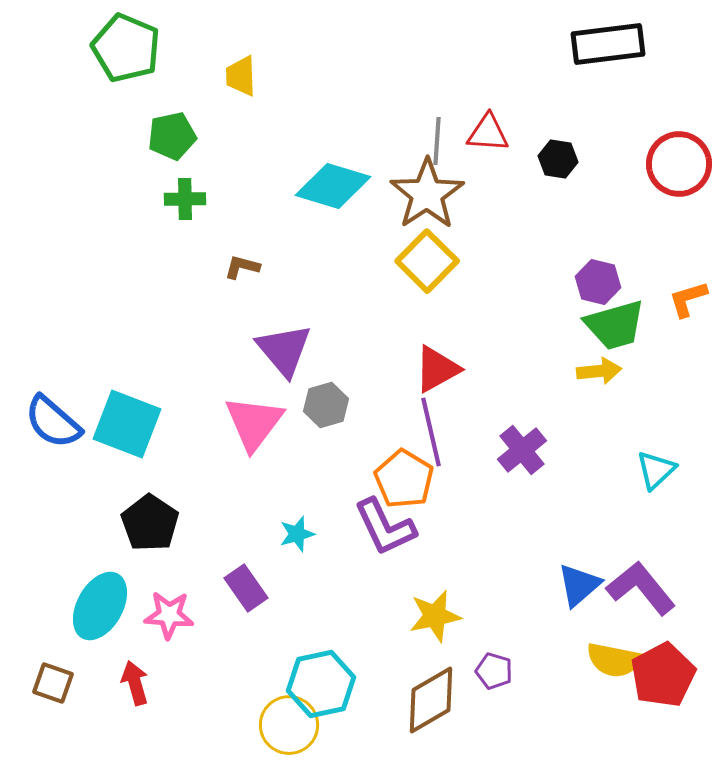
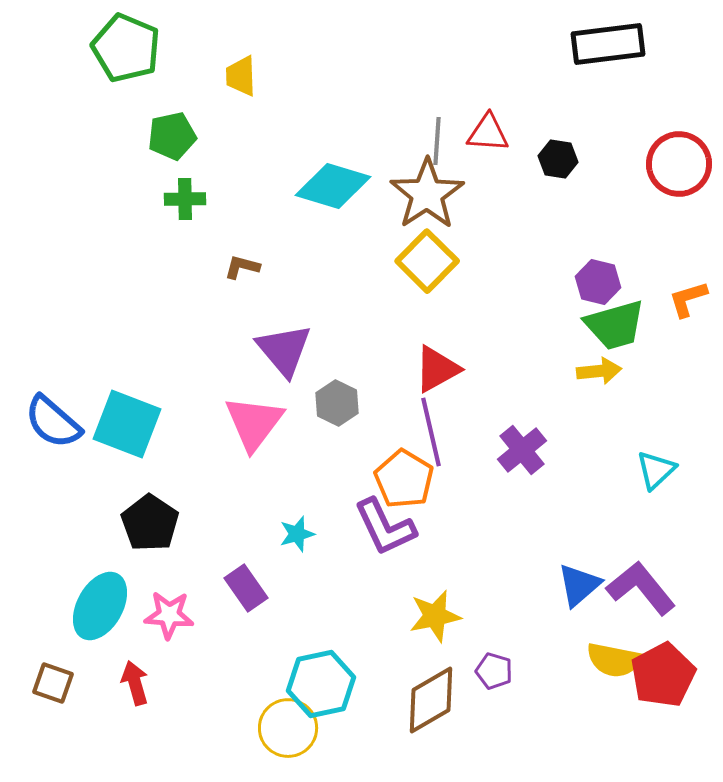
gray hexagon at (326, 405): moved 11 px right, 2 px up; rotated 18 degrees counterclockwise
yellow circle at (289, 725): moved 1 px left, 3 px down
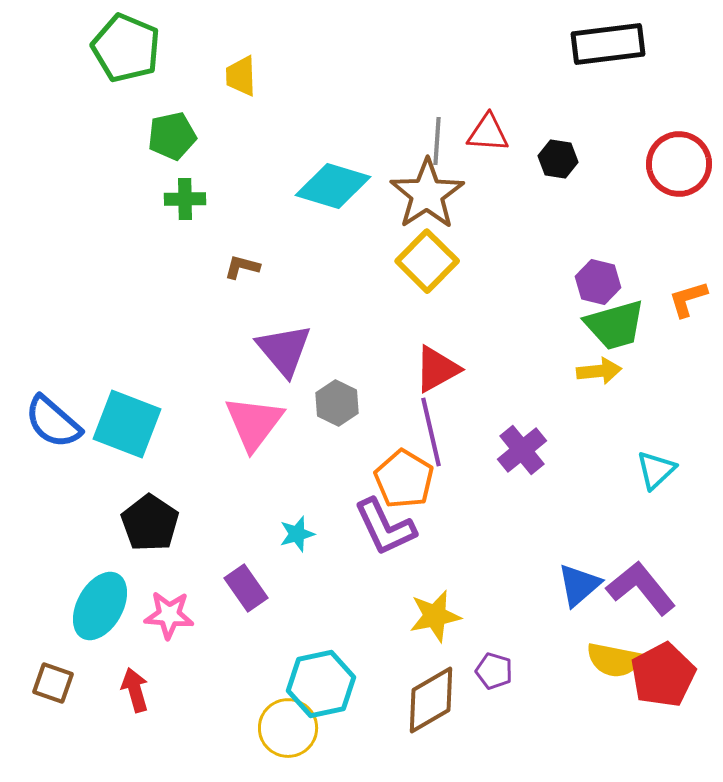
red arrow at (135, 683): moved 7 px down
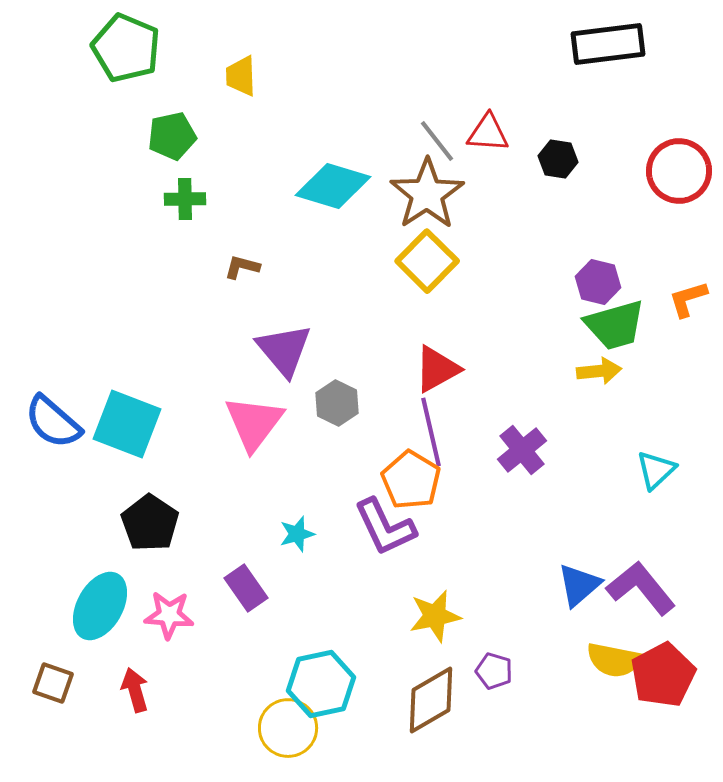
gray line at (437, 141): rotated 42 degrees counterclockwise
red circle at (679, 164): moved 7 px down
orange pentagon at (404, 479): moved 7 px right, 1 px down
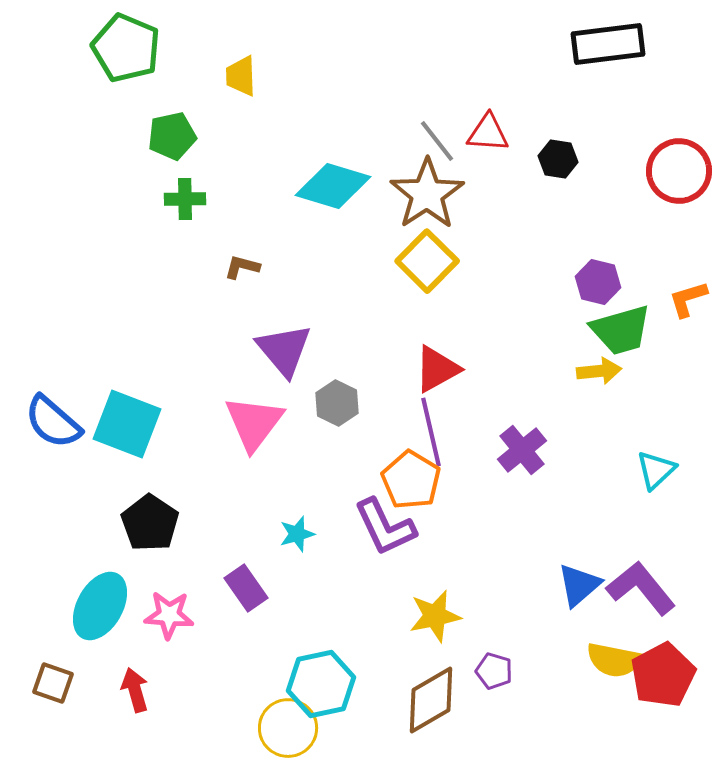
green trapezoid at (615, 325): moved 6 px right, 5 px down
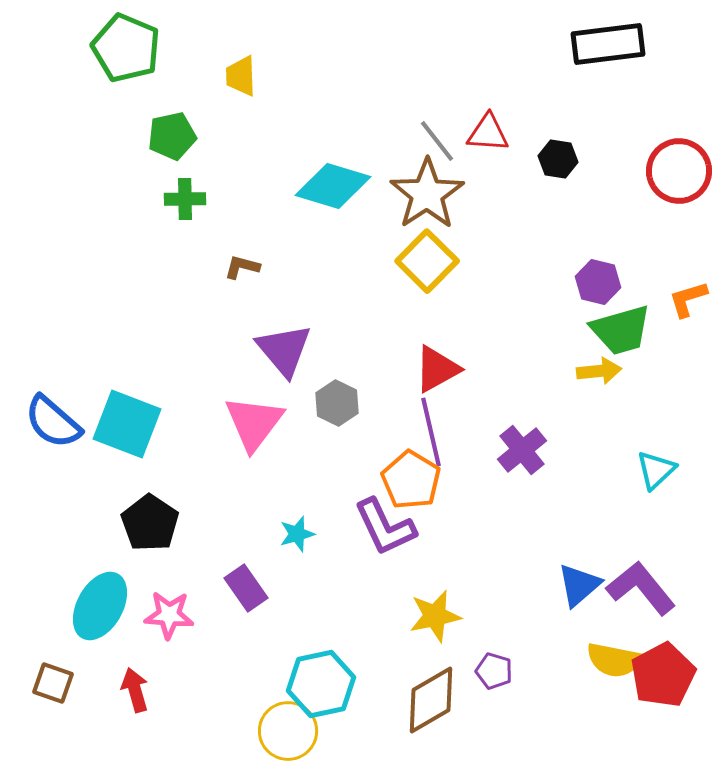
yellow circle at (288, 728): moved 3 px down
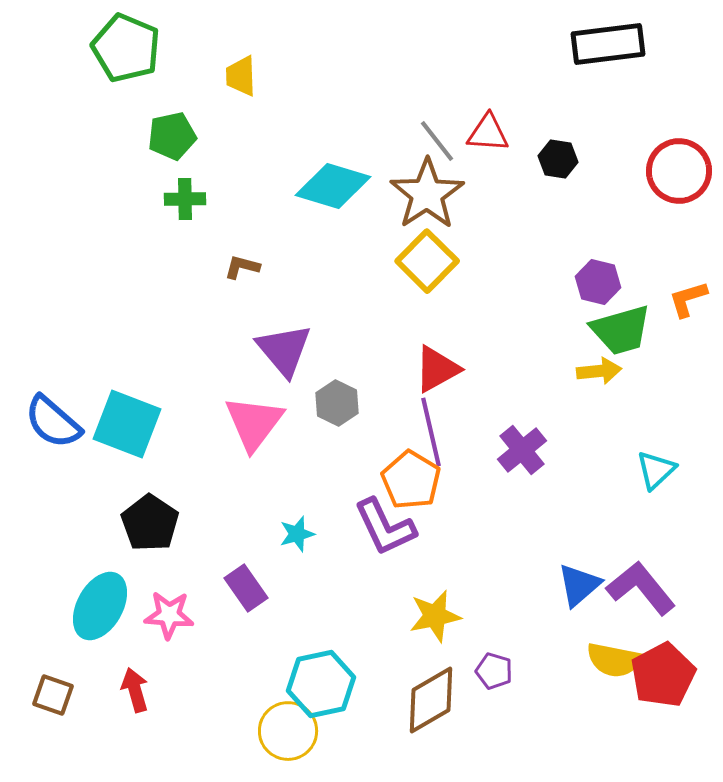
brown square at (53, 683): moved 12 px down
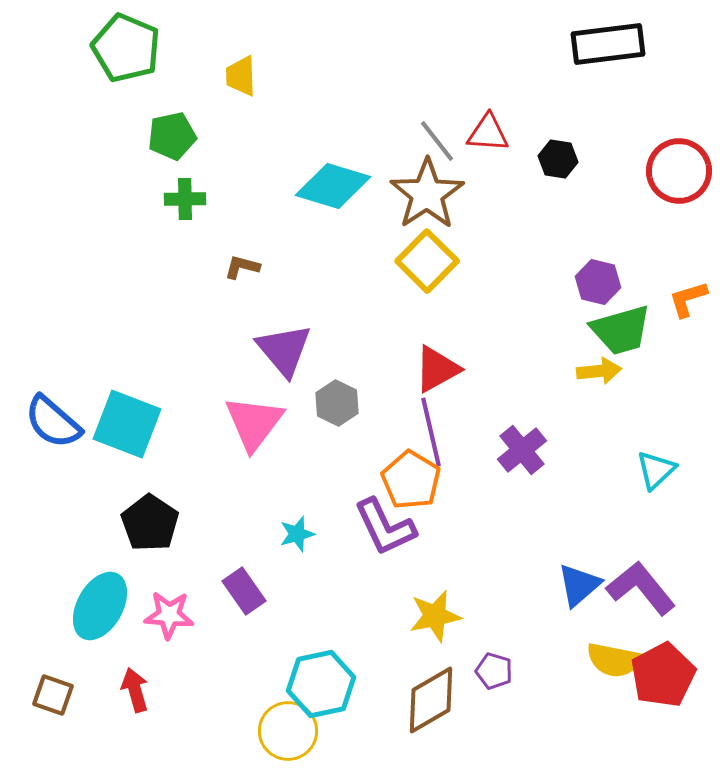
purple rectangle at (246, 588): moved 2 px left, 3 px down
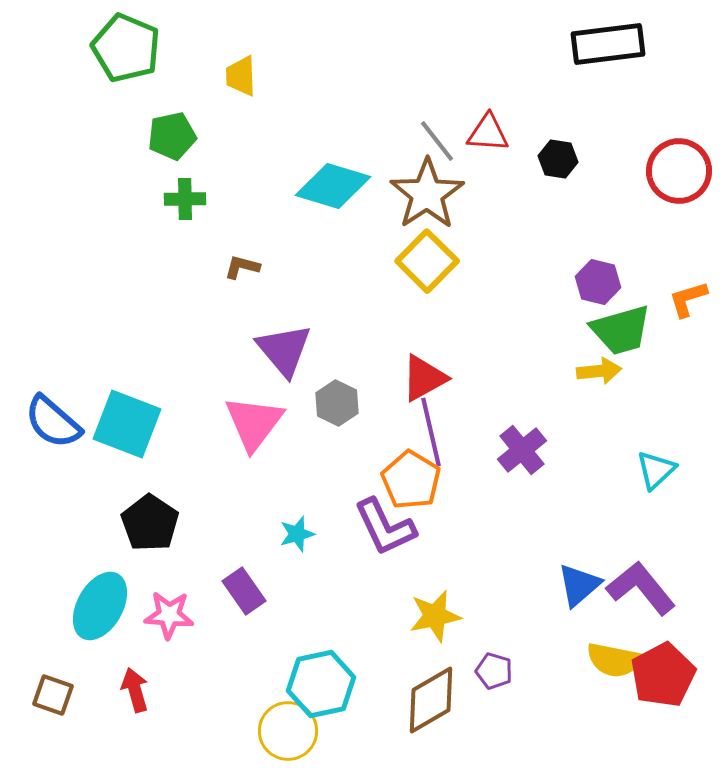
red triangle at (437, 369): moved 13 px left, 9 px down
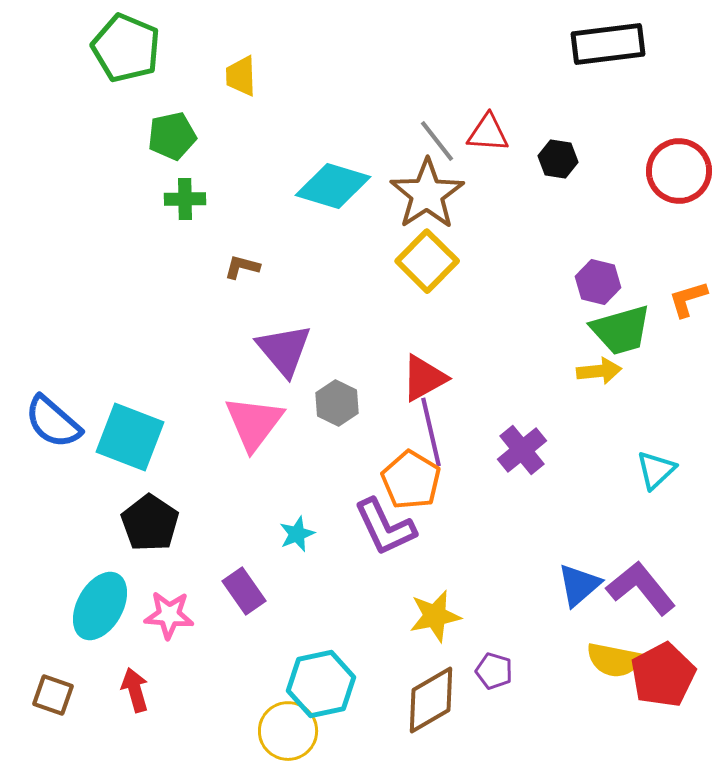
cyan square at (127, 424): moved 3 px right, 13 px down
cyan star at (297, 534): rotated 6 degrees counterclockwise
